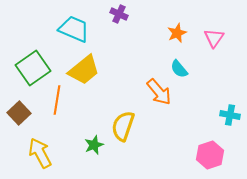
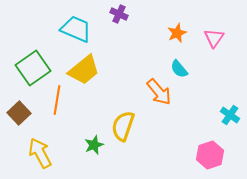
cyan trapezoid: moved 2 px right
cyan cross: rotated 24 degrees clockwise
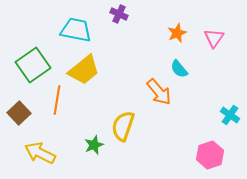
cyan trapezoid: moved 1 px down; rotated 12 degrees counterclockwise
green square: moved 3 px up
yellow arrow: rotated 36 degrees counterclockwise
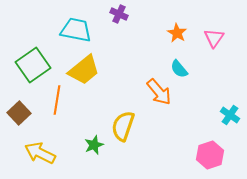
orange star: rotated 18 degrees counterclockwise
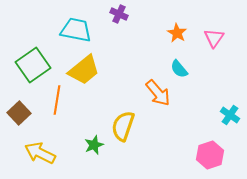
orange arrow: moved 1 px left, 1 px down
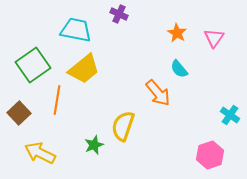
yellow trapezoid: moved 1 px up
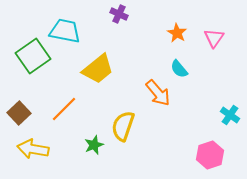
cyan trapezoid: moved 11 px left, 1 px down
green square: moved 9 px up
yellow trapezoid: moved 14 px right
orange line: moved 7 px right, 9 px down; rotated 36 degrees clockwise
yellow arrow: moved 7 px left, 4 px up; rotated 16 degrees counterclockwise
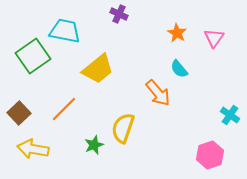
yellow semicircle: moved 2 px down
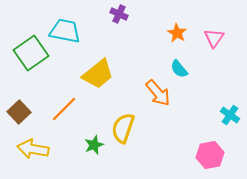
green square: moved 2 px left, 3 px up
yellow trapezoid: moved 5 px down
brown square: moved 1 px up
pink hexagon: rotated 8 degrees clockwise
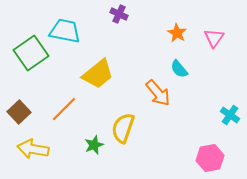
pink hexagon: moved 3 px down
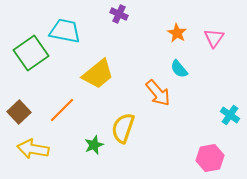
orange line: moved 2 px left, 1 px down
